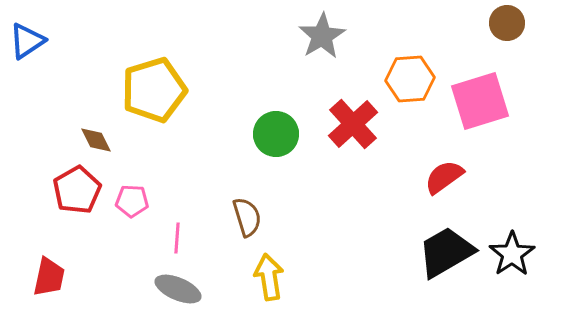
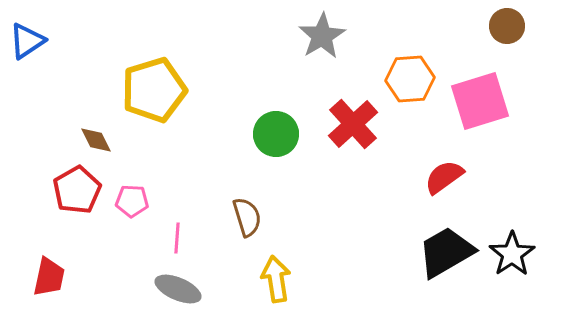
brown circle: moved 3 px down
yellow arrow: moved 7 px right, 2 px down
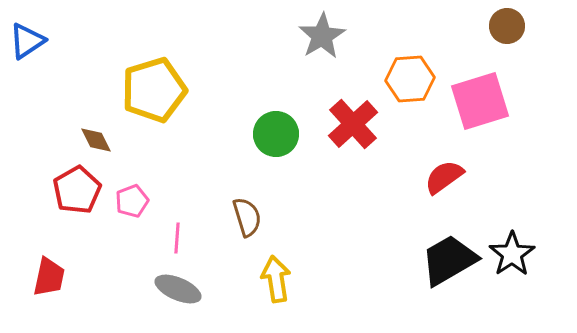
pink pentagon: rotated 24 degrees counterclockwise
black trapezoid: moved 3 px right, 8 px down
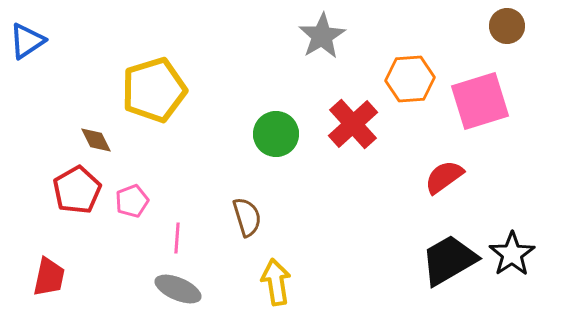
yellow arrow: moved 3 px down
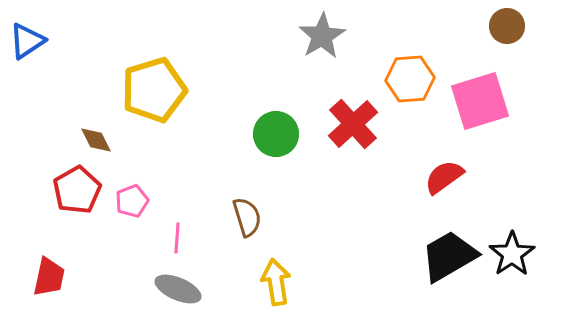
black trapezoid: moved 4 px up
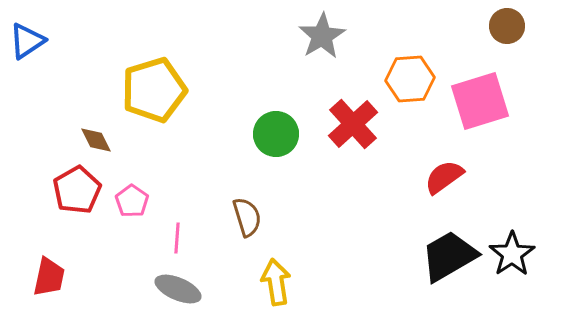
pink pentagon: rotated 16 degrees counterclockwise
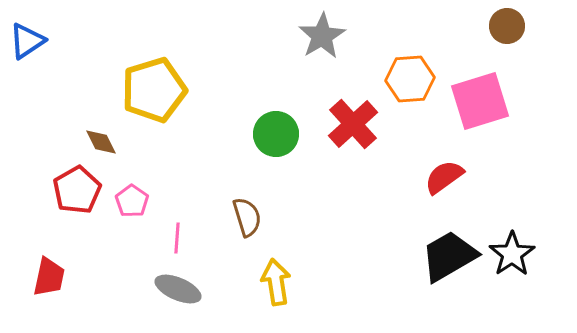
brown diamond: moved 5 px right, 2 px down
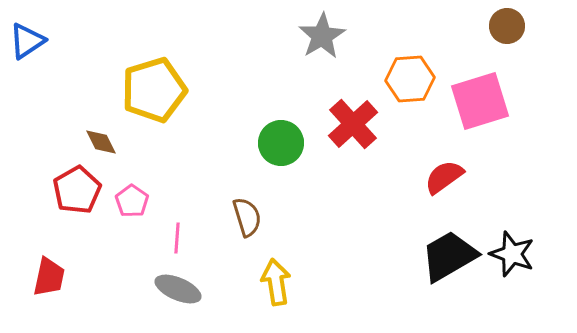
green circle: moved 5 px right, 9 px down
black star: rotated 18 degrees counterclockwise
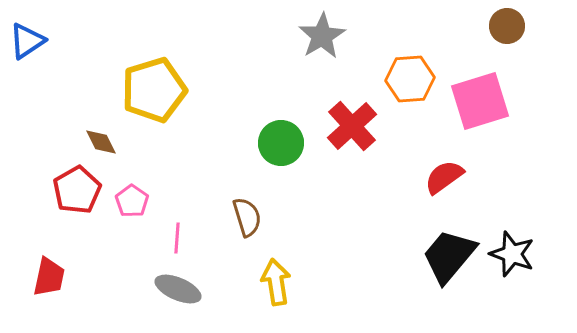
red cross: moved 1 px left, 2 px down
black trapezoid: rotated 20 degrees counterclockwise
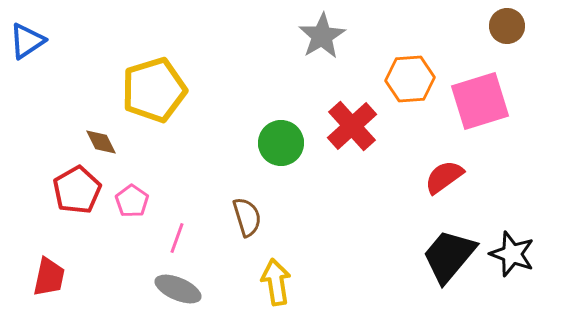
pink line: rotated 16 degrees clockwise
